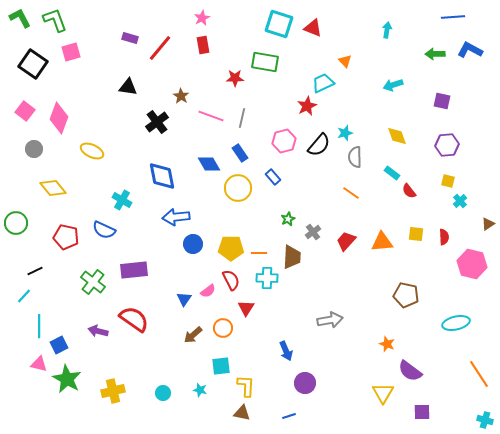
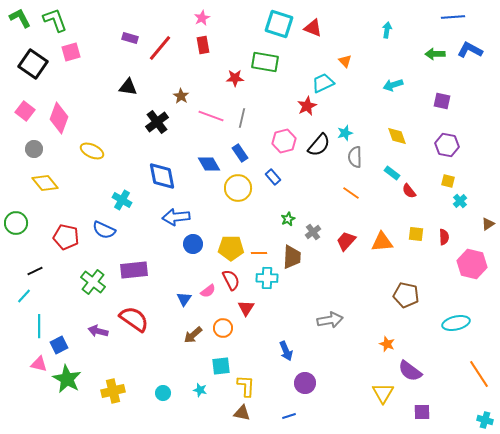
purple hexagon at (447, 145): rotated 15 degrees clockwise
yellow diamond at (53, 188): moved 8 px left, 5 px up
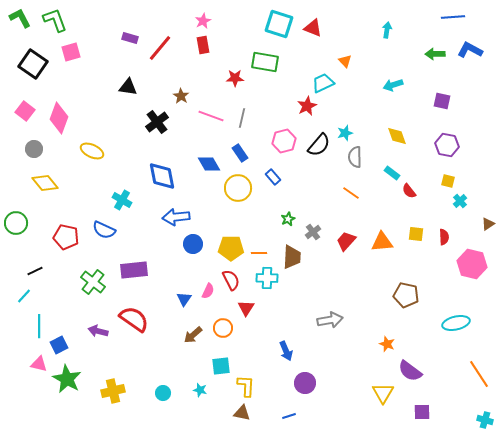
pink star at (202, 18): moved 1 px right, 3 px down
pink semicircle at (208, 291): rotated 28 degrees counterclockwise
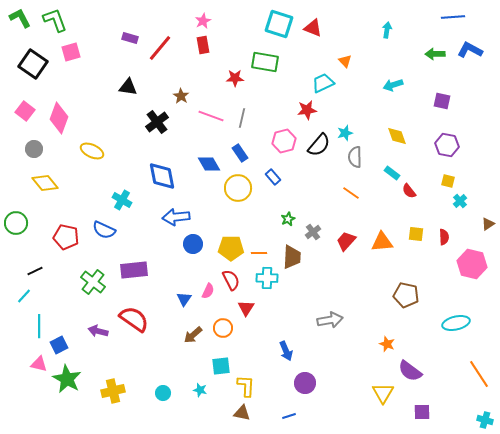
red star at (307, 106): moved 4 px down; rotated 18 degrees clockwise
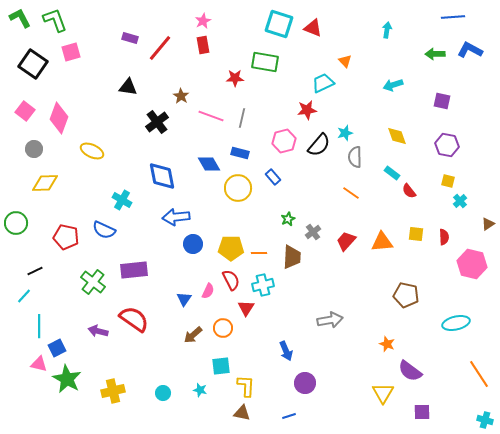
blue rectangle at (240, 153): rotated 42 degrees counterclockwise
yellow diamond at (45, 183): rotated 52 degrees counterclockwise
cyan cross at (267, 278): moved 4 px left, 7 px down; rotated 15 degrees counterclockwise
blue square at (59, 345): moved 2 px left, 3 px down
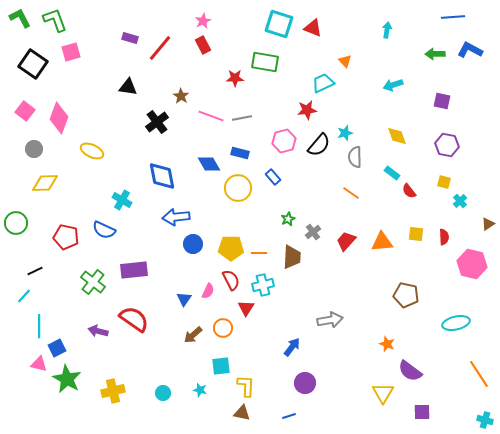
red rectangle at (203, 45): rotated 18 degrees counterclockwise
gray line at (242, 118): rotated 66 degrees clockwise
yellow square at (448, 181): moved 4 px left, 1 px down
blue arrow at (286, 351): moved 6 px right, 4 px up; rotated 120 degrees counterclockwise
